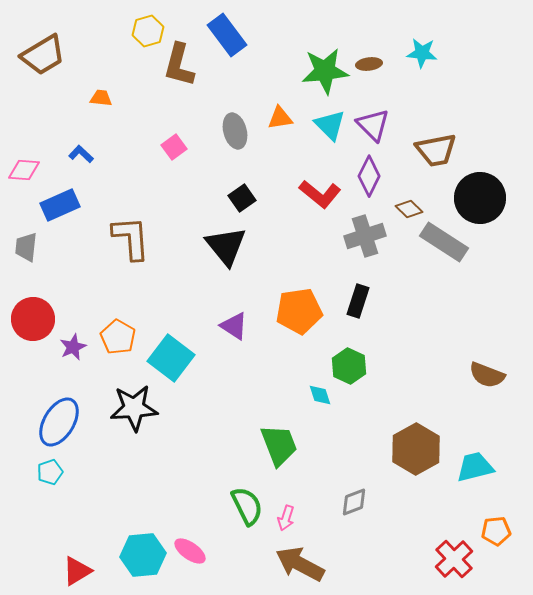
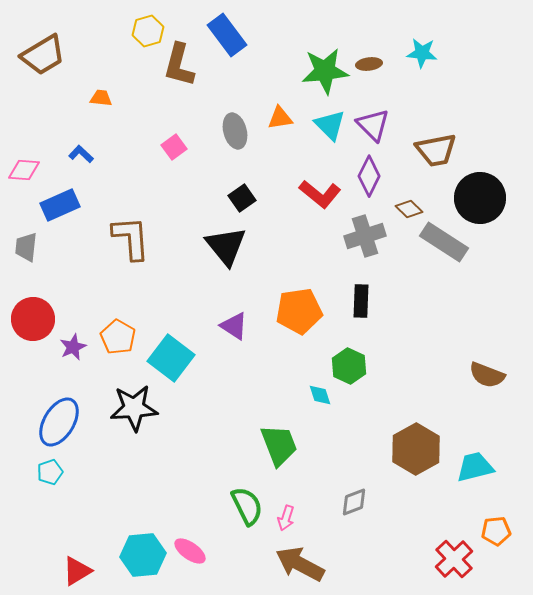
black rectangle at (358, 301): moved 3 px right; rotated 16 degrees counterclockwise
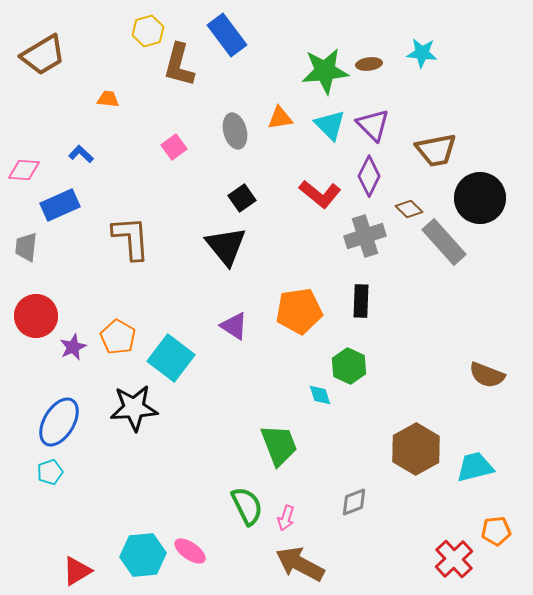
orange trapezoid at (101, 98): moved 7 px right, 1 px down
gray rectangle at (444, 242): rotated 15 degrees clockwise
red circle at (33, 319): moved 3 px right, 3 px up
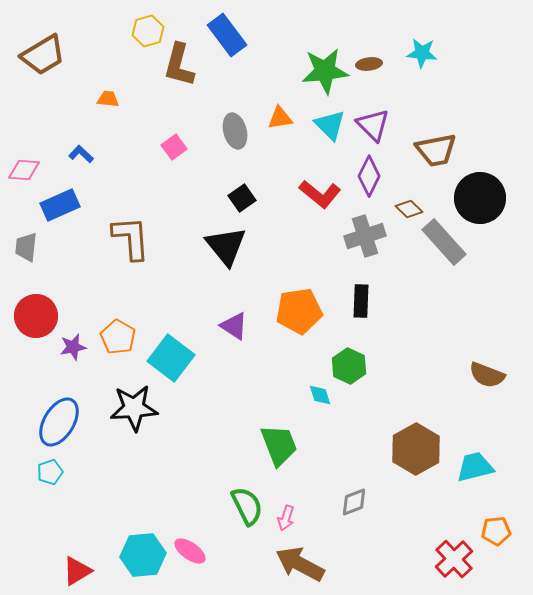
purple star at (73, 347): rotated 12 degrees clockwise
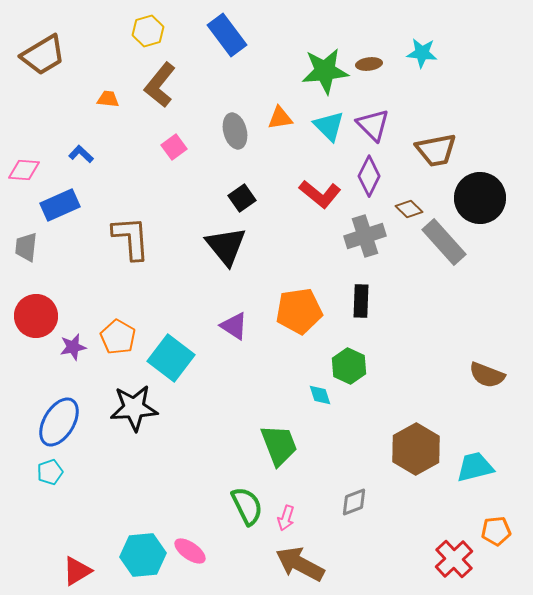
brown L-shape at (179, 65): moved 19 px left, 20 px down; rotated 24 degrees clockwise
cyan triangle at (330, 125): moved 1 px left, 1 px down
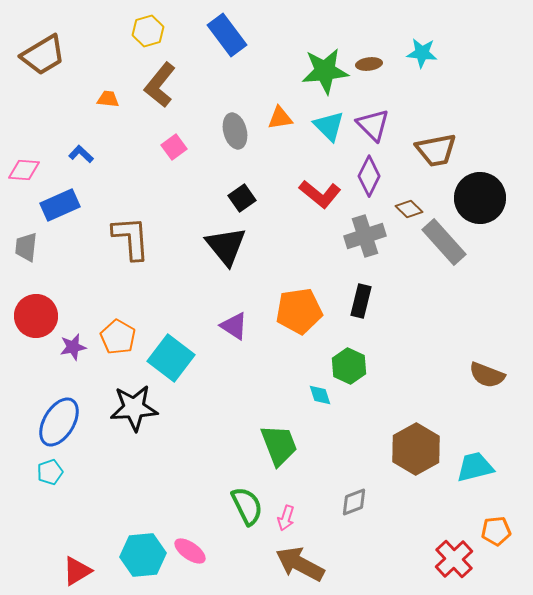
black rectangle at (361, 301): rotated 12 degrees clockwise
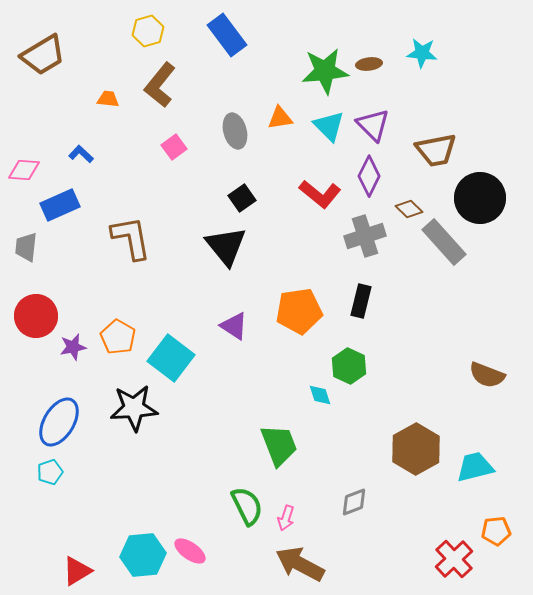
brown L-shape at (131, 238): rotated 6 degrees counterclockwise
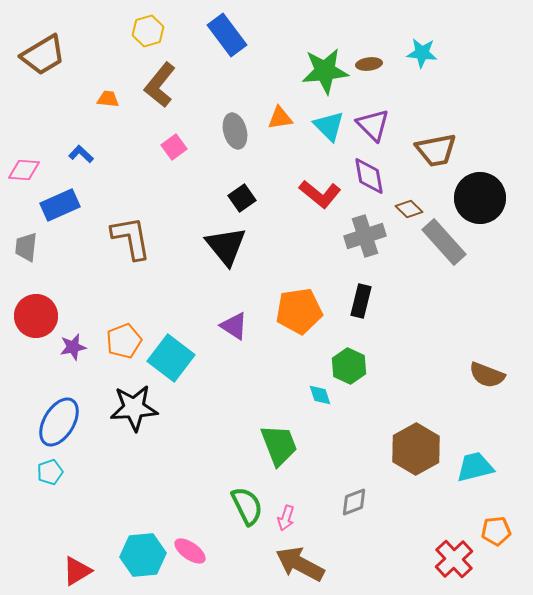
purple diamond at (369, 176): rotated 36 degrees counterclockwise
orange pentagon at (118, 337): moved 6 px right, 4 px down; rotated 20 degrees clockwise
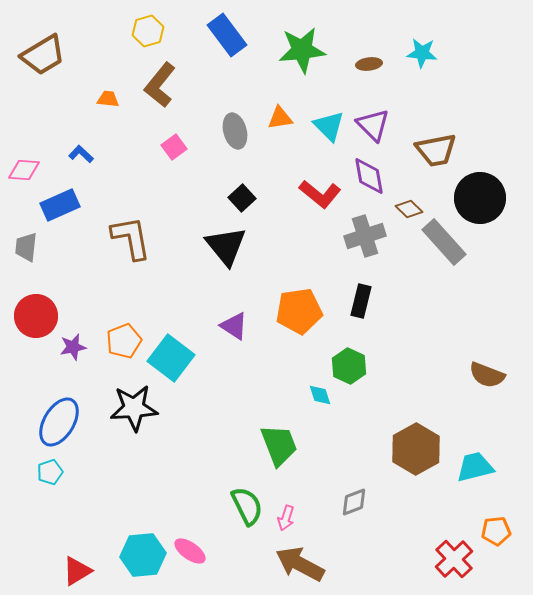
green star at (325, 71): moved 23 px left, 21 px up
black square at (242, 198): rotated 8 degrees counterclockwise
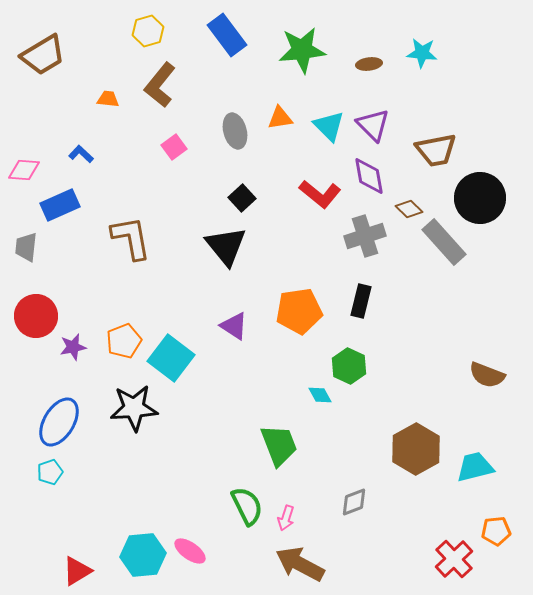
cyan diamond at (320, 395): rotated 10 degrees counterclockwise
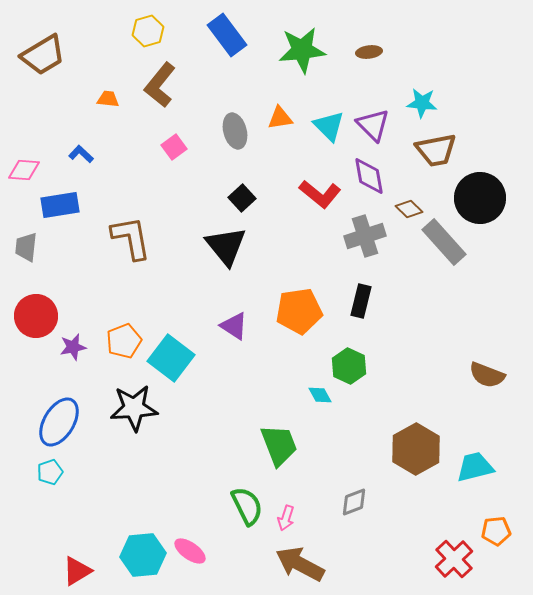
cyan star at (422, 53): moved 50 px down
brown ellipse at (369, 64): moved 12 px up
blue rectangle at (60, 205): rotated 15 degrees clockwise
